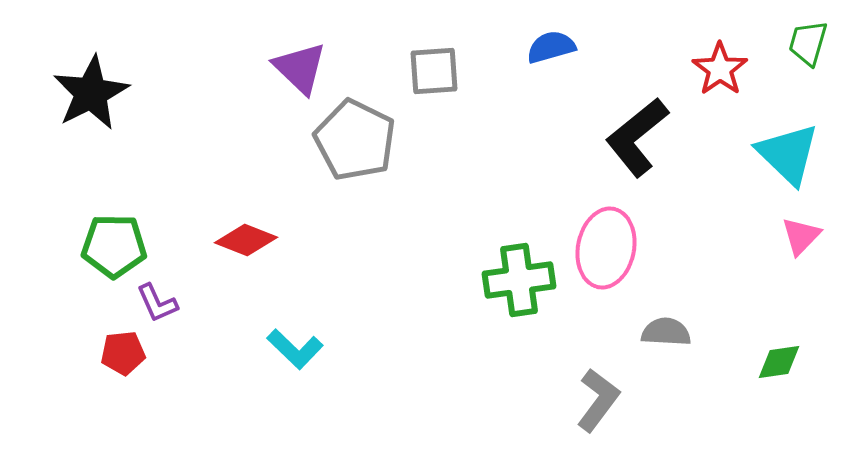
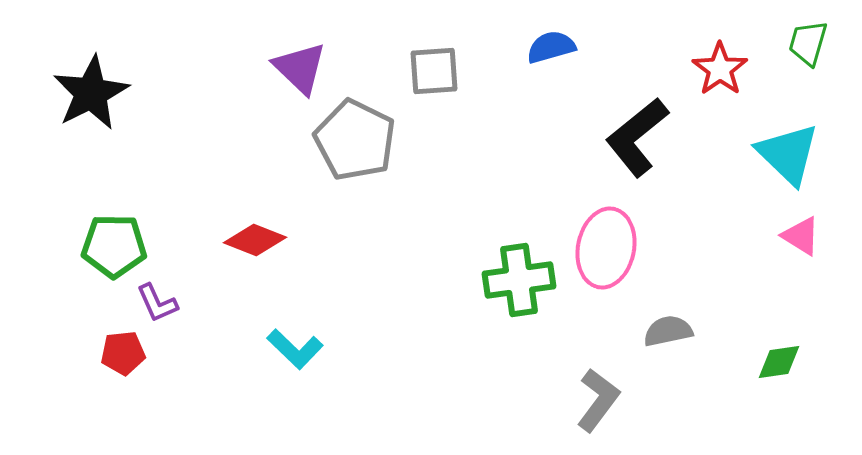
pink triangle: rotated 42 degrees counterclockwise
red diamond: moved 9 px right
gray semicircle: moved 2 px right, 1 px up; rotated 15 degrees counterclockwise
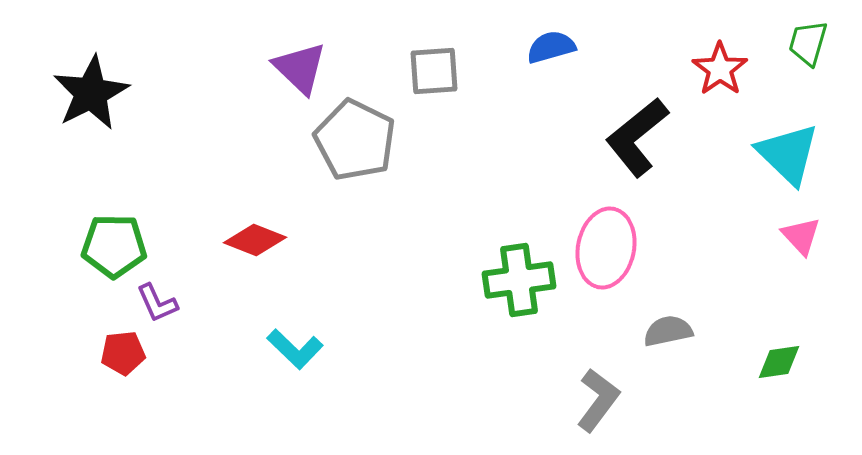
pink triangle: rotated 15 degrees clockwise
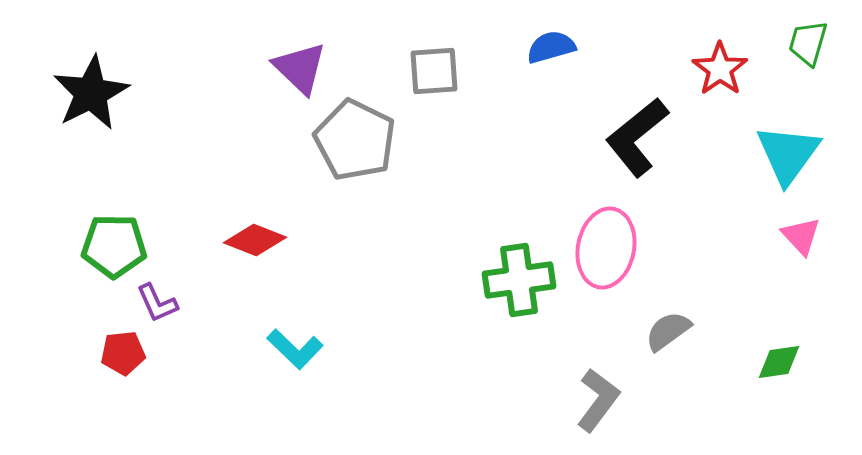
cyan triangle: rotated 22 degrees clockwise
gray semicircle: rotated 24 degrees counterclockwise
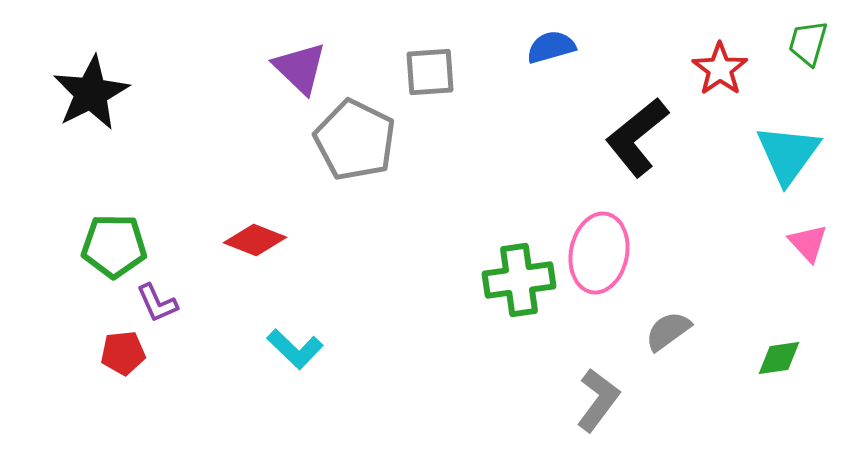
gray square: moved 4 px left, 1 px down
pink triangle: moved 7 px right, 7 px down
pink ellipse: moved 7 px left, 5 px down
green diamond: moved 4 px up
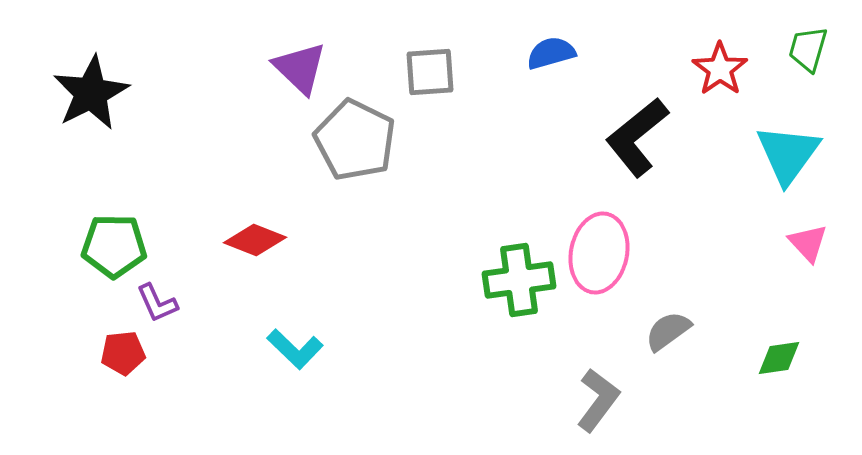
green trapezoid: moved 6 px down
blue semicircle: moved 6 px down
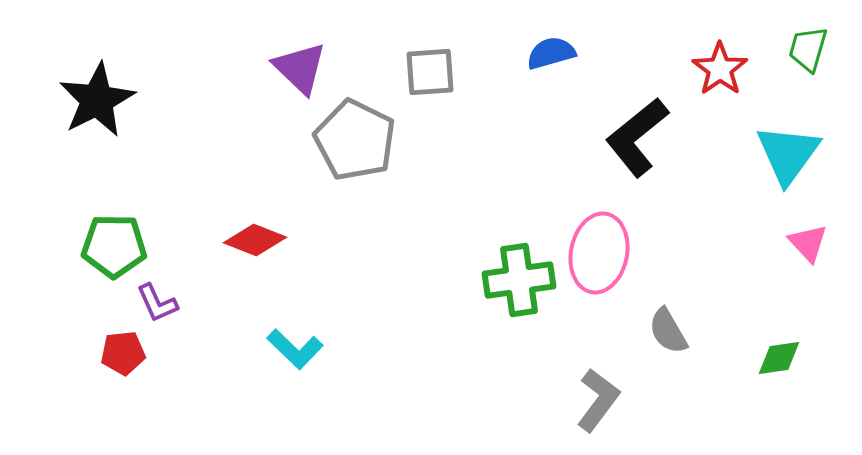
black star: moved 6 px right, 7 px down
gray semicircle: rotated 84 degrees counterclockwise
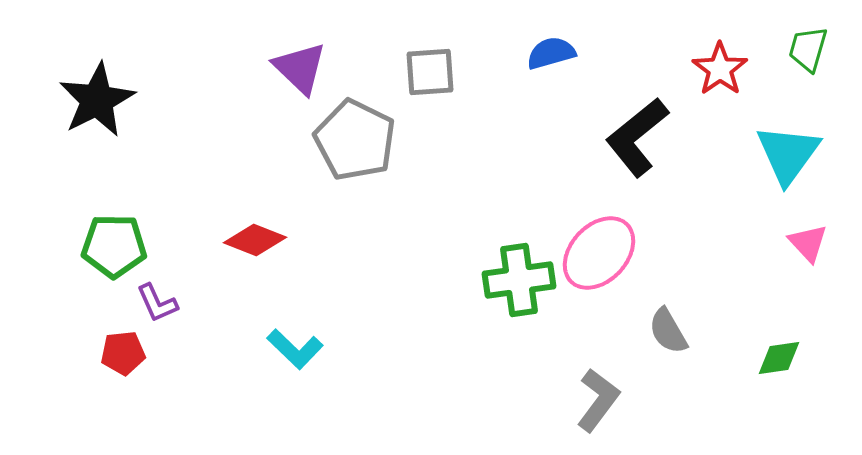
pink ellipse: rotated 32 degrees clockwise
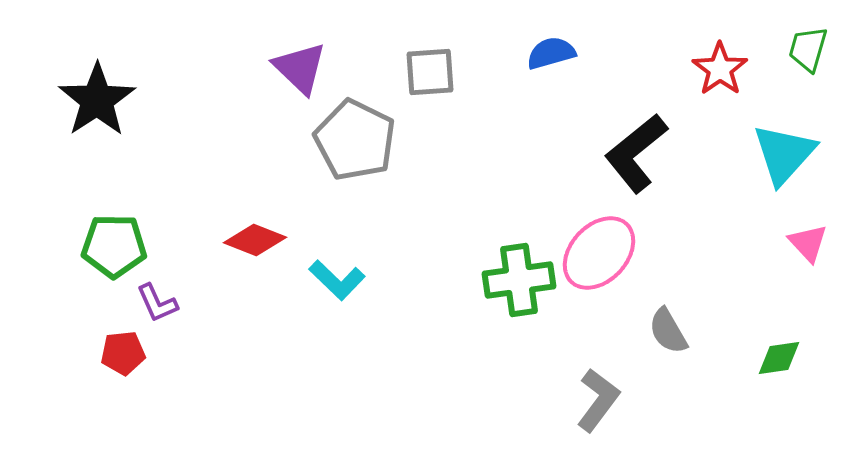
black star: rotated 6 degrees counterclockwise
black L-shape: moved 1 px left, 16 px down
cyan triangle: moved 4 px left; rotated 6 degrees clockwise
cyan L-shape: moved 42 px right, 69 px up
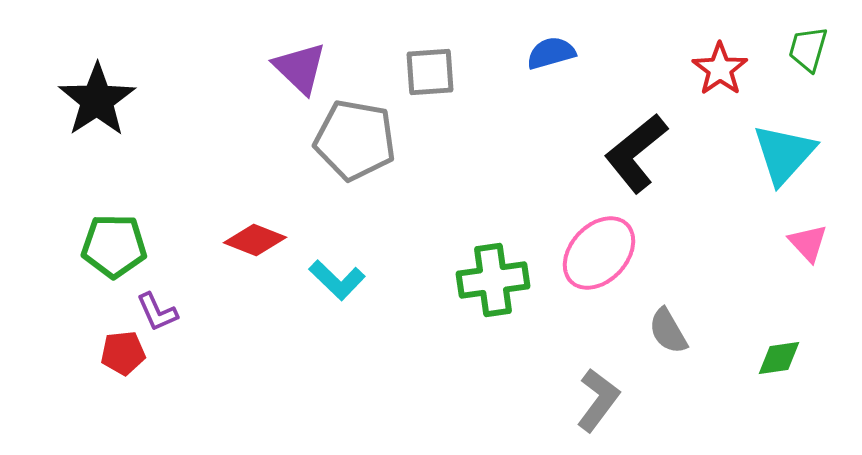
gray pentagon: rotated 16 degrees counterclockwise
green cross: moved 26 px left
purple L-shape: moved 9 px down
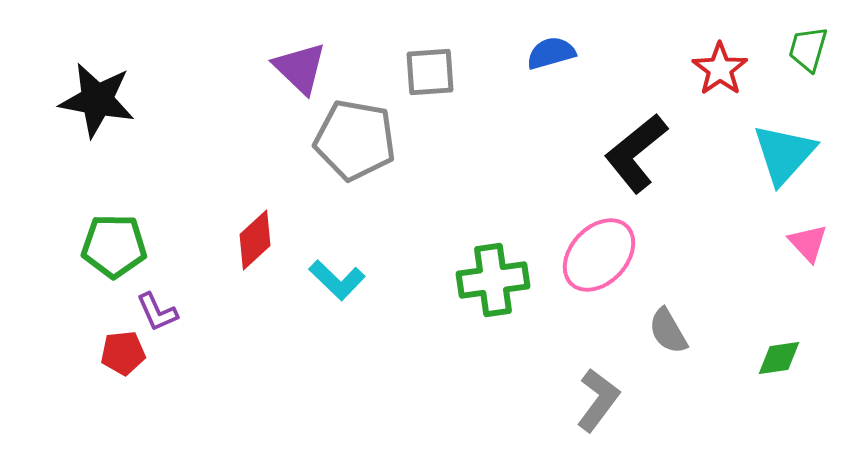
black star: rotated 28 degrees counterclockwise
red diamond: rotated 64 degrees counterclockwise
pink ellipse: moved 2 px down
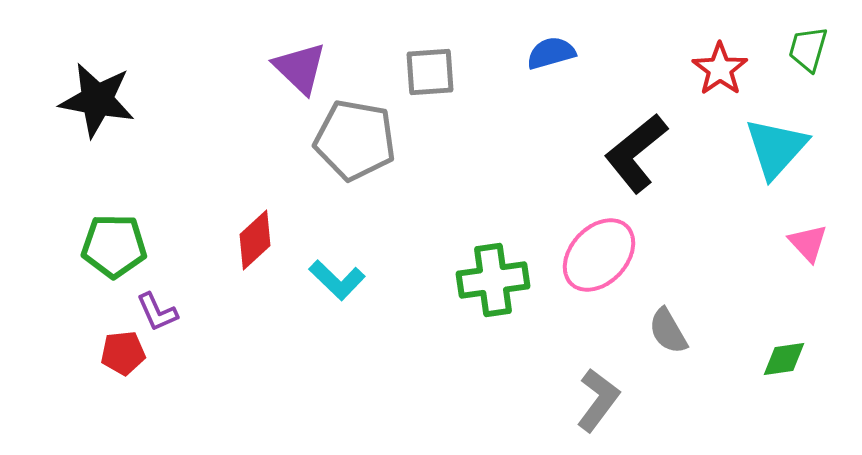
cyan triangle: moved 8 px left, 6 px up
green diamond: moved 5 px right, 1 px down
